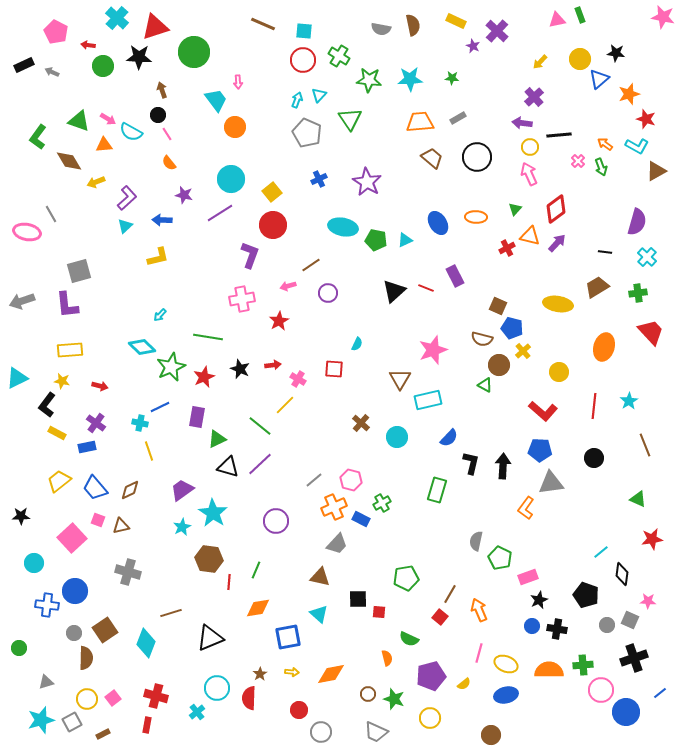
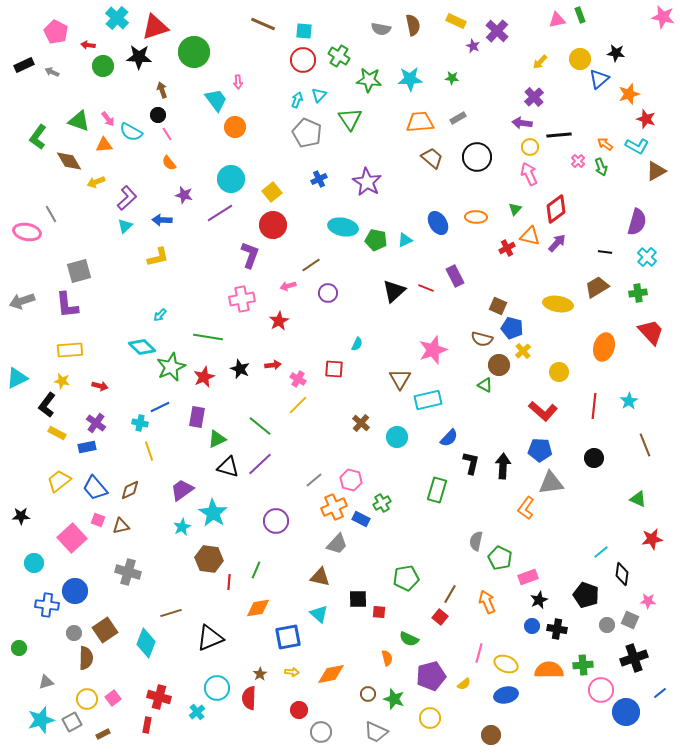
pink arrow at (108, 119): rotated 21 degrees clockwise
yellow line at (285, 405): moved 13 px right
orange arrow at (479, 610): moved 8 px right, 8 px up
red cross at (156, 696): moved 3 px right, 1 px down
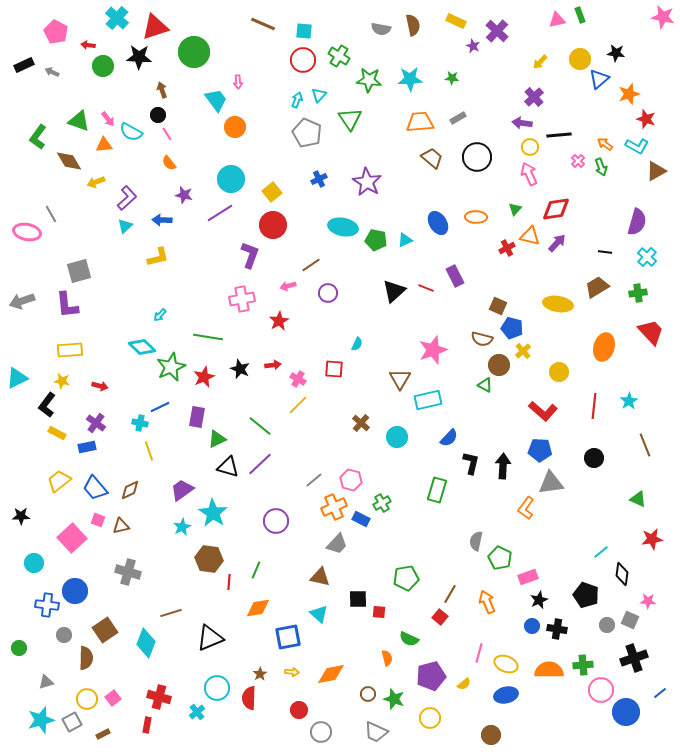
red diamond at (556, 209): rotated 28 degrees clockwise
gray circle at (74, 633): moved 10 px left, 2 px down
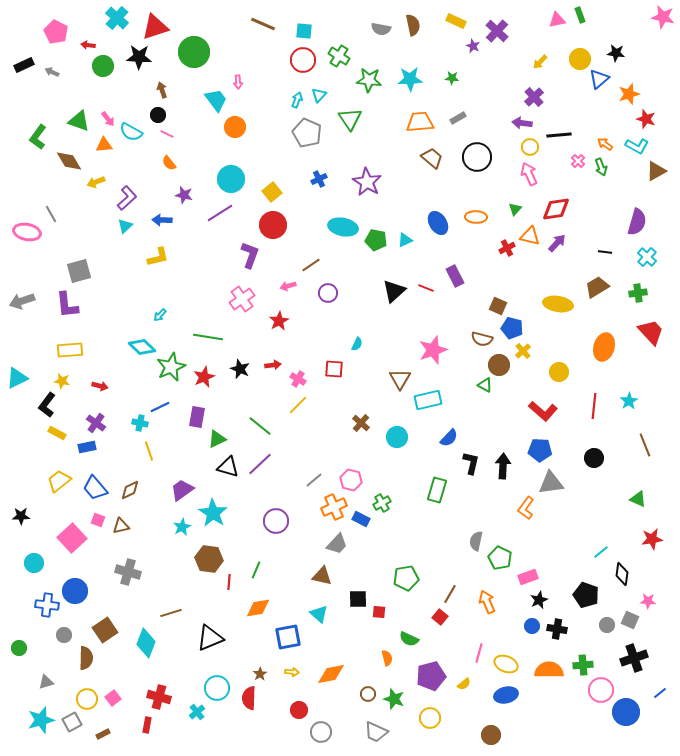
pink line at (167, 134): rotated 32 degrees counterclockwise
pink cross at (242, 299): rotated 25 degrees counterclockwise
brown triangle at (320, 577): moved 2 px right, 1 px up
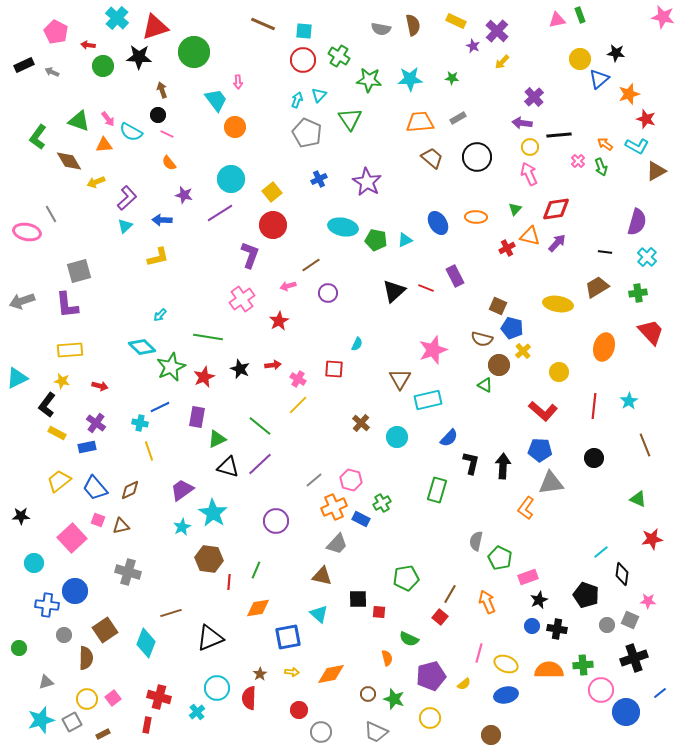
yellow arrow at (540, 62): moved 38 px left
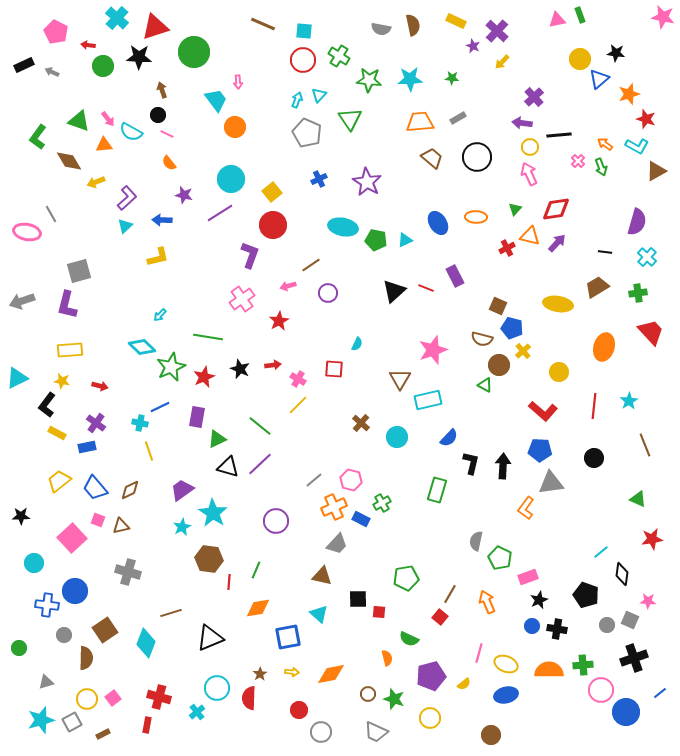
purple L-shape at (67, 305): rotated 20 degrees clockwise
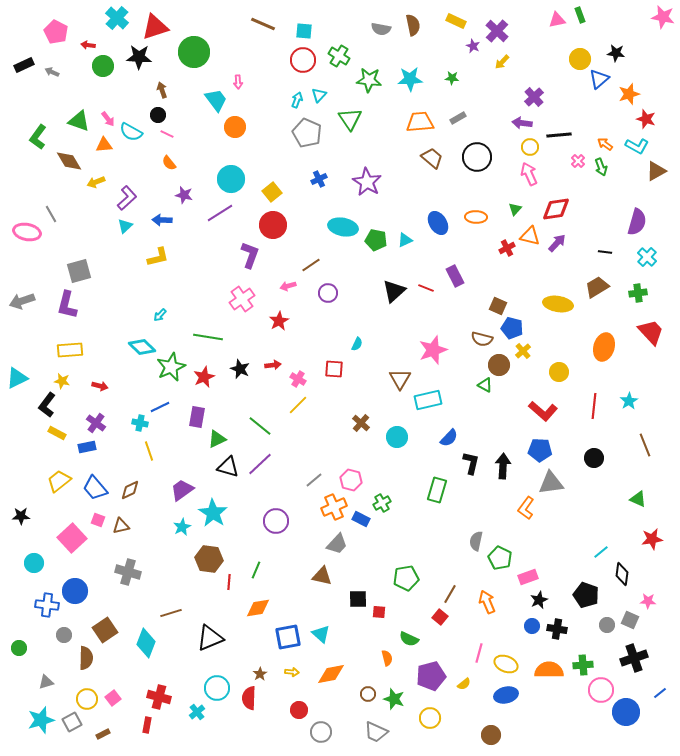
cyan triangle at (319, 614): moved 2 px right, 20 px down
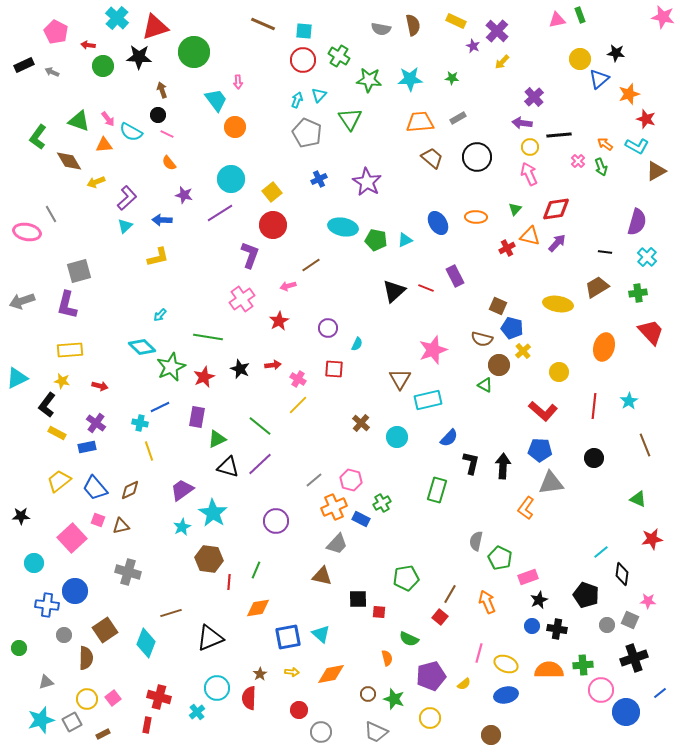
purple circle at (328, 293): moved 35 px down
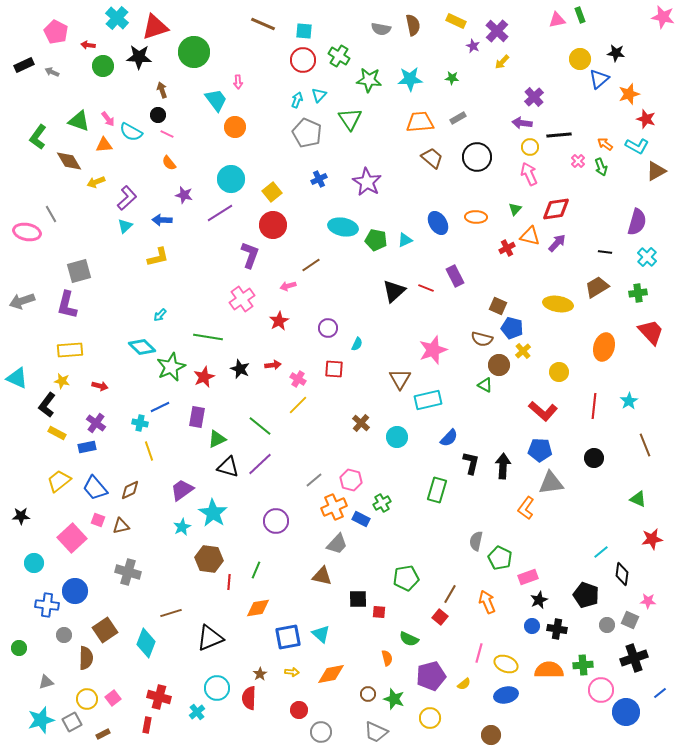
cyan triangle at (17, 378): rotated 50 degrees clockwise
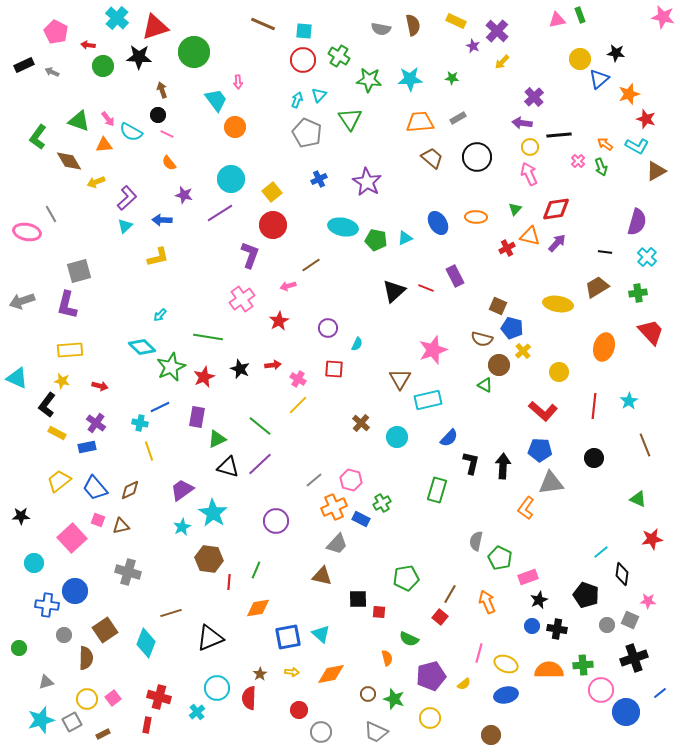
cyan triangle at (405, 240): moved 2 px up
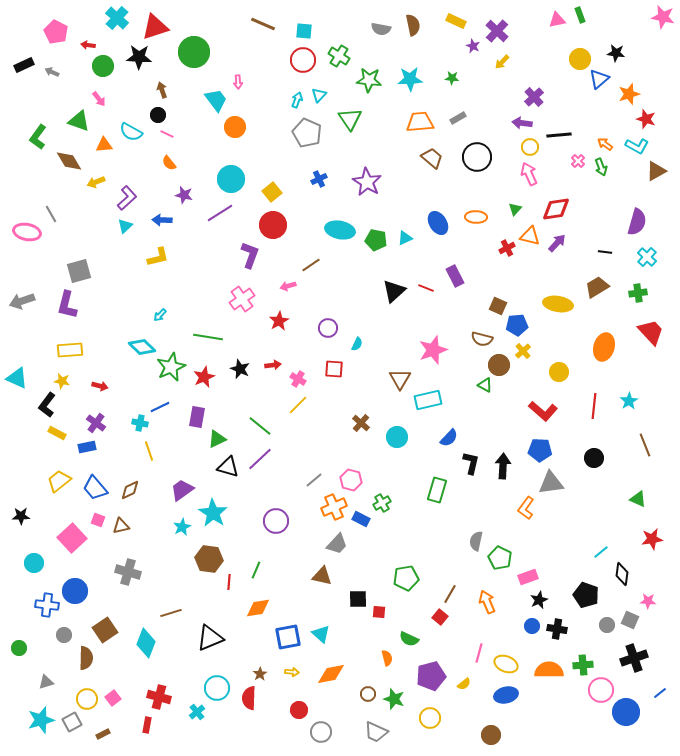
pink arrow at (108, 119): moved 9 px left, 20 px up
cyan ellipse at (343, 227): moved 3 px left, 3 px down
blue pentagon at (512, 328): moved 5 px right, 3 px up; rotated 20 degrees counterclockwise
purple line at (260, 464): moved 5 px up
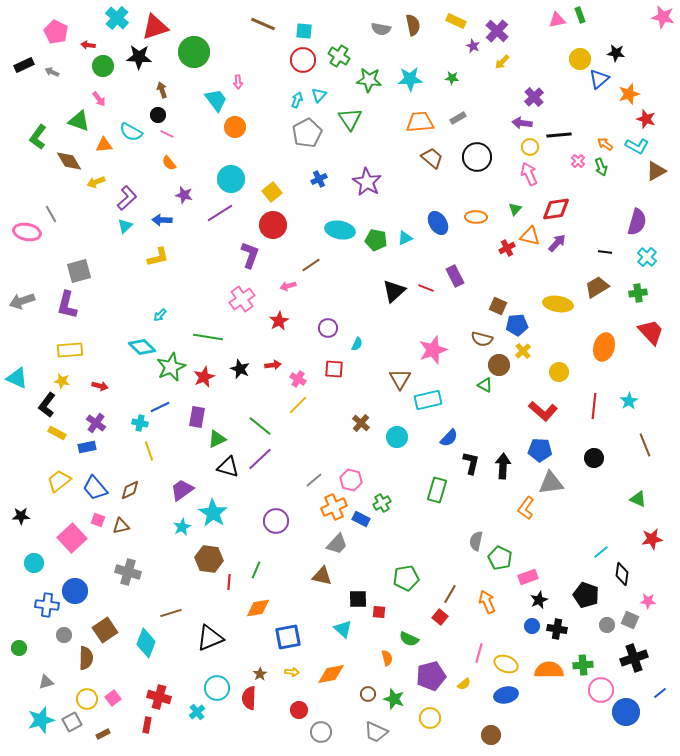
gray pentagon at (307, 133): rotated 20 degrees clockwise
cyan triangle at (321, 634): moved 22 px right, 5 px up
